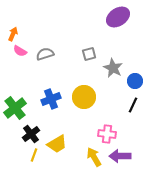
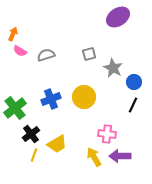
gray semicircle: moved 1 px right, 1 px down
blue circle: moved 1 px left, 1 px down
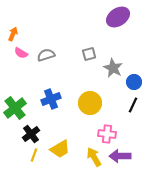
pink semicircle: moved 1 px right, 2 px down
yellow circle: moved 6 px right, 6 px down
yellow trapezoid: moved 3 px right, 5 px down
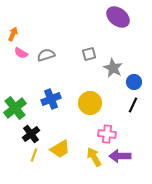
purple ellipse: rotated 70 degrees clockwise
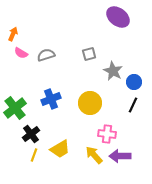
gray star: moved 3 px down
yellow arrow: moved 2 px up; rotated 12 degrees counterclockwise
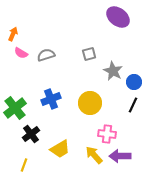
yellow line: moved 10 px left, 10 px down
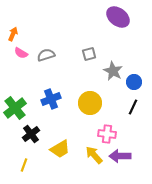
black line: moved 2 px down
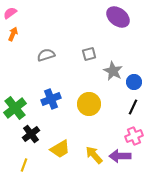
pink semicircle: moved 11 px left, 40 px up; rotated 112 degrees clockwise
yellow circle: moved 1 px left, 1 px down
pink cross: moved 27 px right, 2 px down; rotated 30 degrees counterclockwise
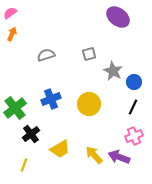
orange arrow: moved 1 px left
purple arrow: moved 1 px left, 1 px down; rotated 20 degrees clockwise
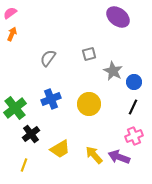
gray semicircle: moved 2 px right, 3 px down; rotated 36 degrees counterclockwise
